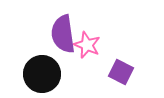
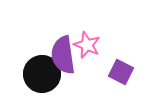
purple semicircle: moved 21 px down
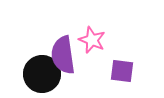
pink star: moved 5 px right, 5 px up
purple square: moved 1 px right, 1 px up; rotated 20 degrees counterclockwise
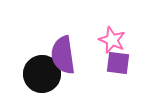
pink star: moved 20 px right
purple square: moved 4 px left, 8 px up
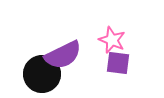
purple semicircle: rotated 108 degrees counterclockwise
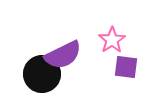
pink star: rotated 16 degrees clockwise
purple square: moved 8 px right, 4 px down
